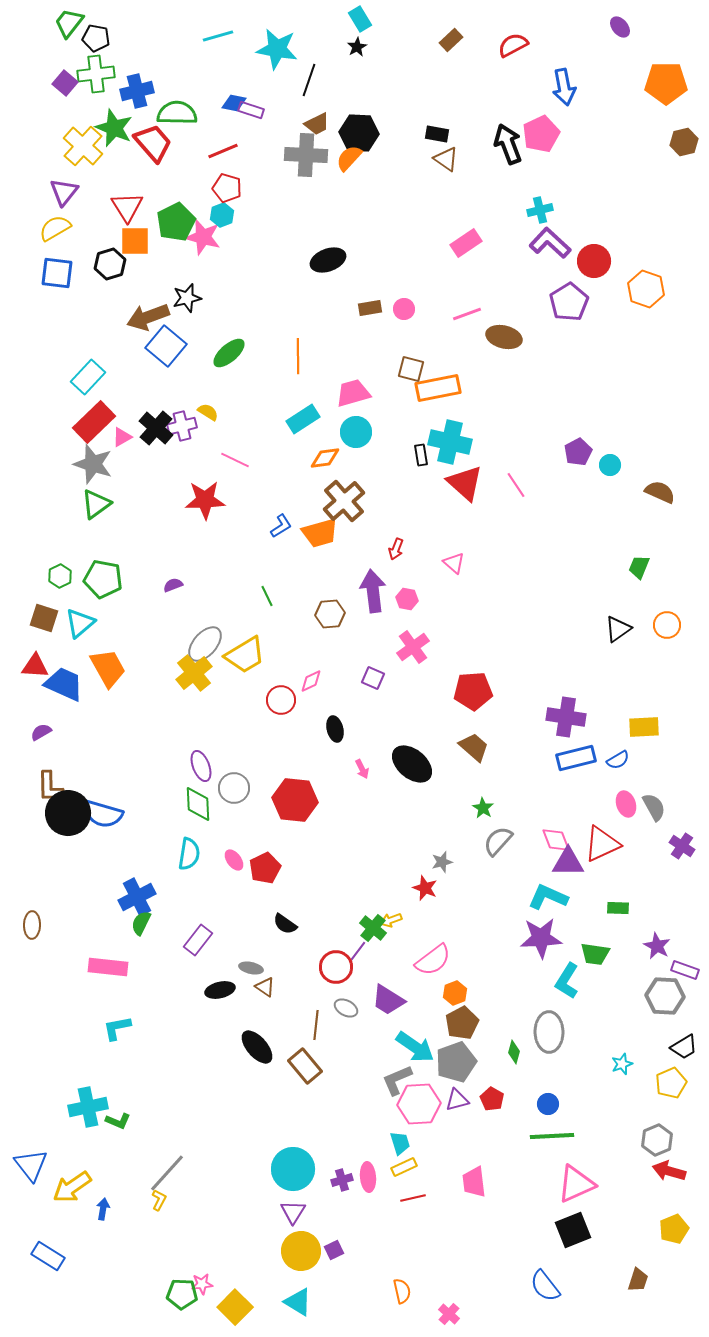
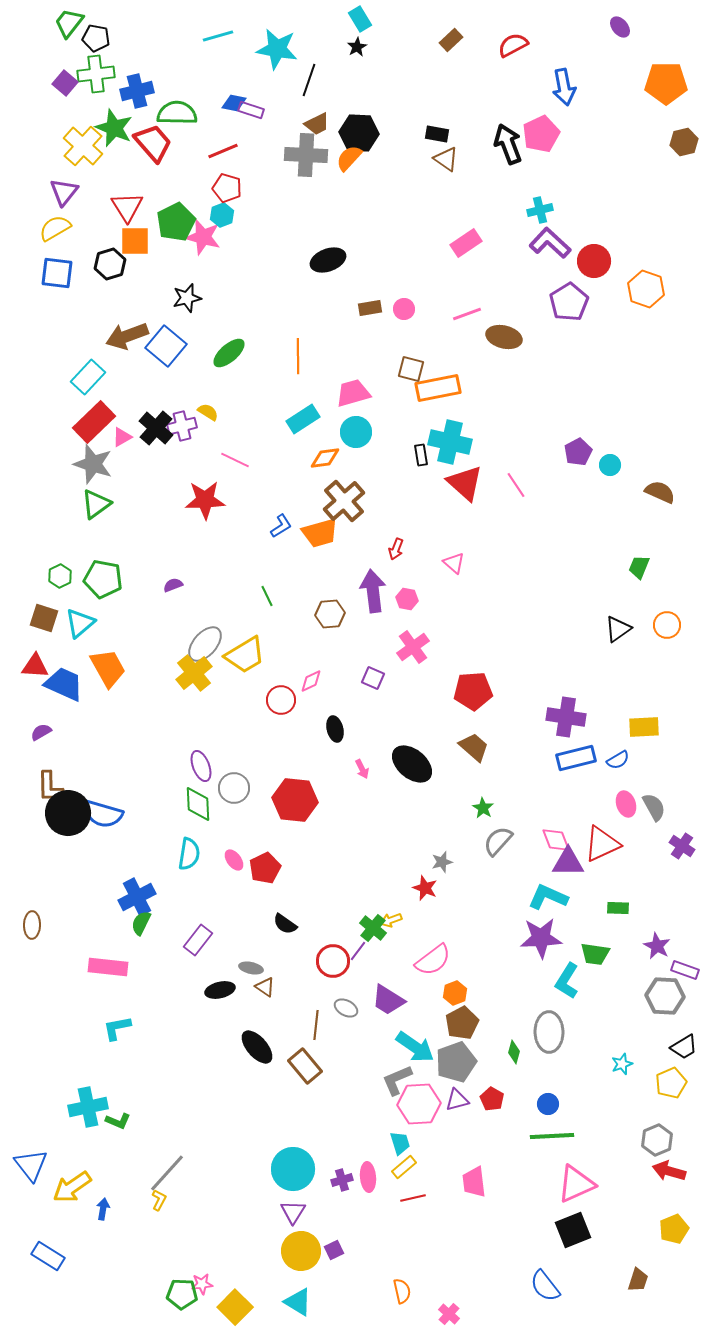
brown arrow at (148, 317): moved 21 px left, 19 px down
red circle at (336, 967): moved 3 px left, 6 px up
yellow rectangle at (404, 1167): rotated 15 degrees counterclockwise
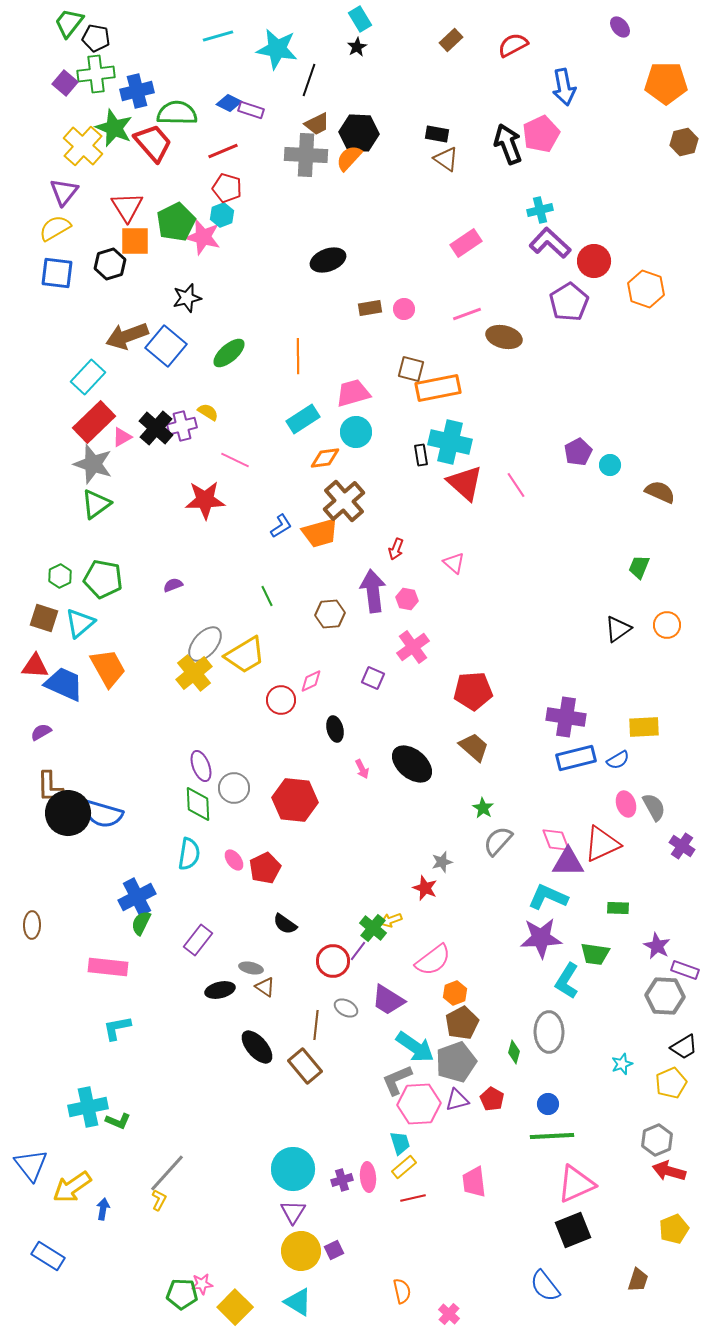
blue diamond at (234, 103): moved 5 px left; rotated 15 degrees clockwise
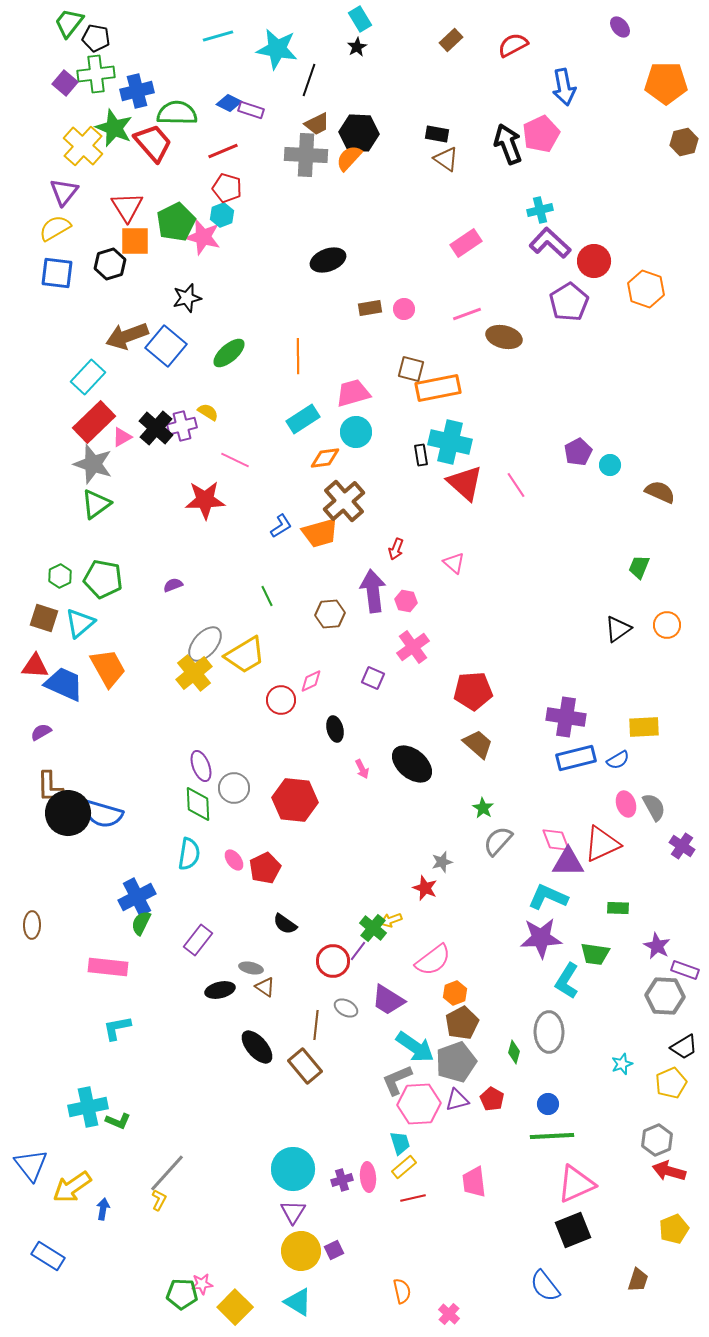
pink hexagon at (407, 599): moved 1 px left, 2 px down
brown trapezoid at (474, 747): moved 4 px right, 3 px up
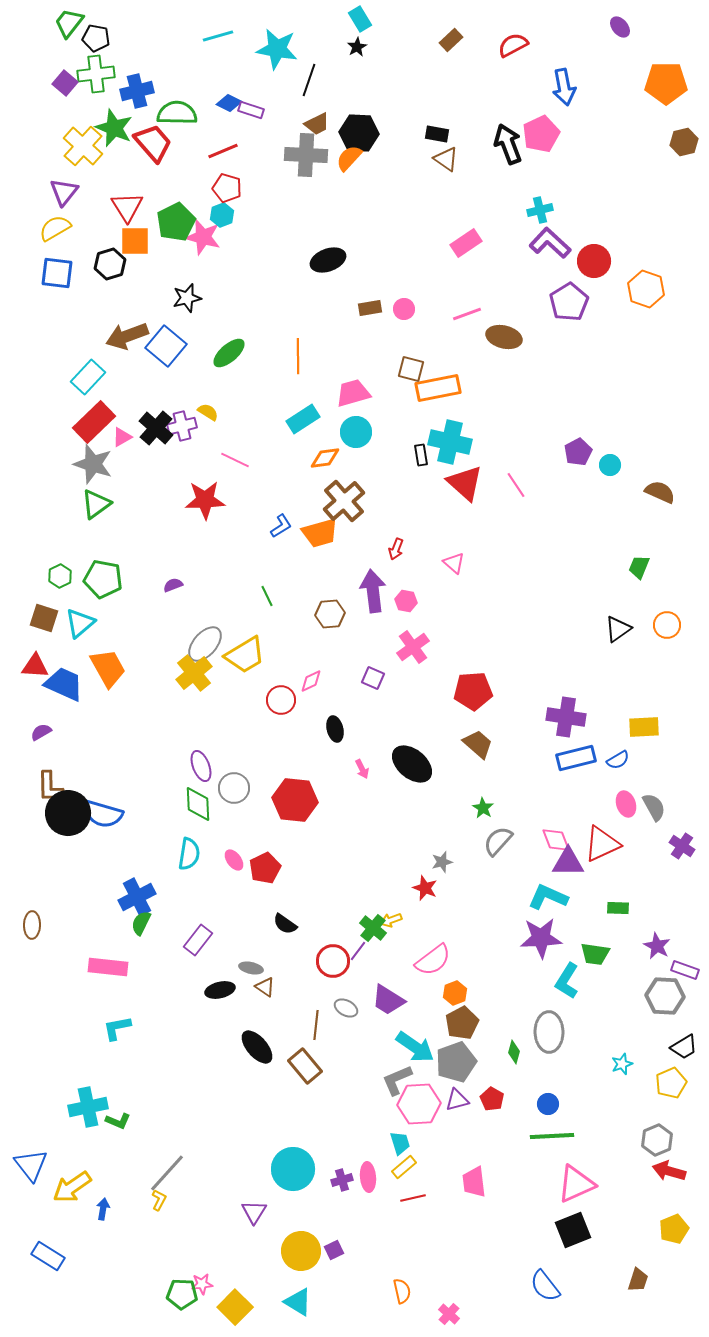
purple triangle at (293, 1212): moved 39 px left
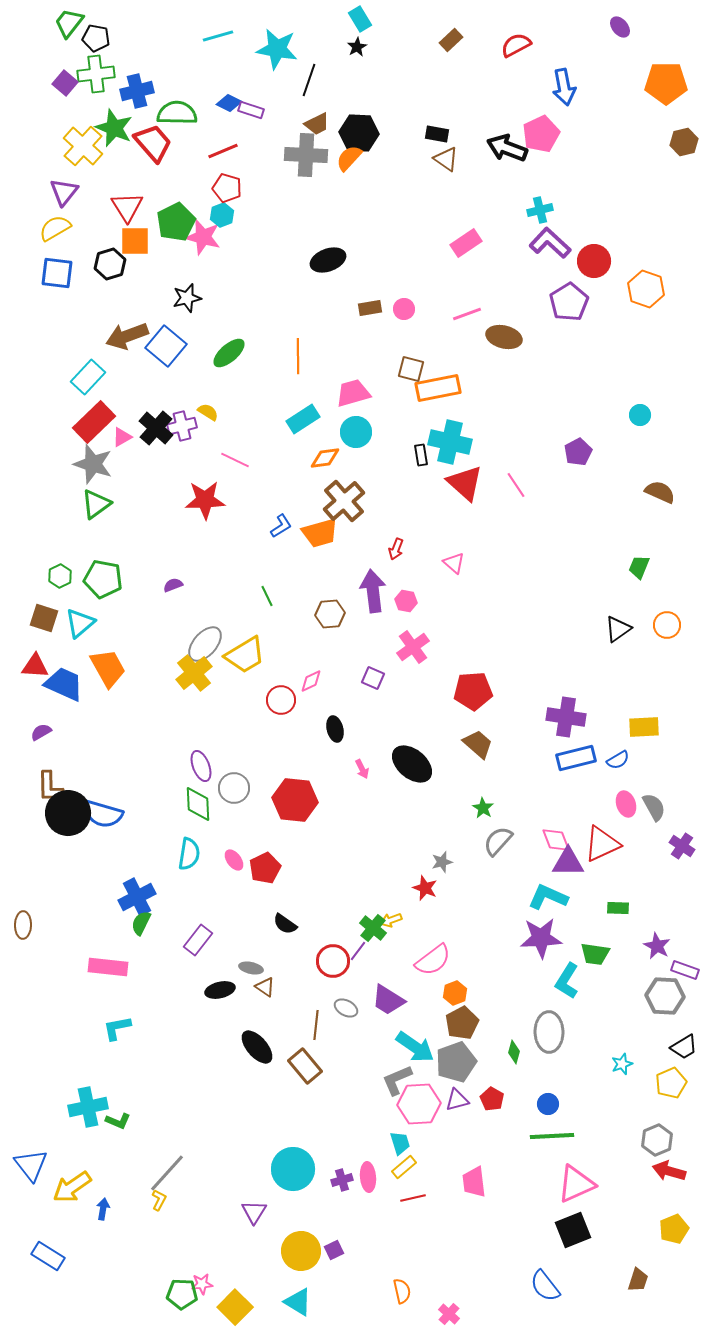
red semicircle at (513, 45): moved 3 px right
black arrow at (508, 144): moved 1 px left, 4 px down; rotated 48 degrees counterclockwise
cyan circle at (610, 465): moved 30 px right, 50 px up
brown ellipse at (32, 925): moved 9 px left
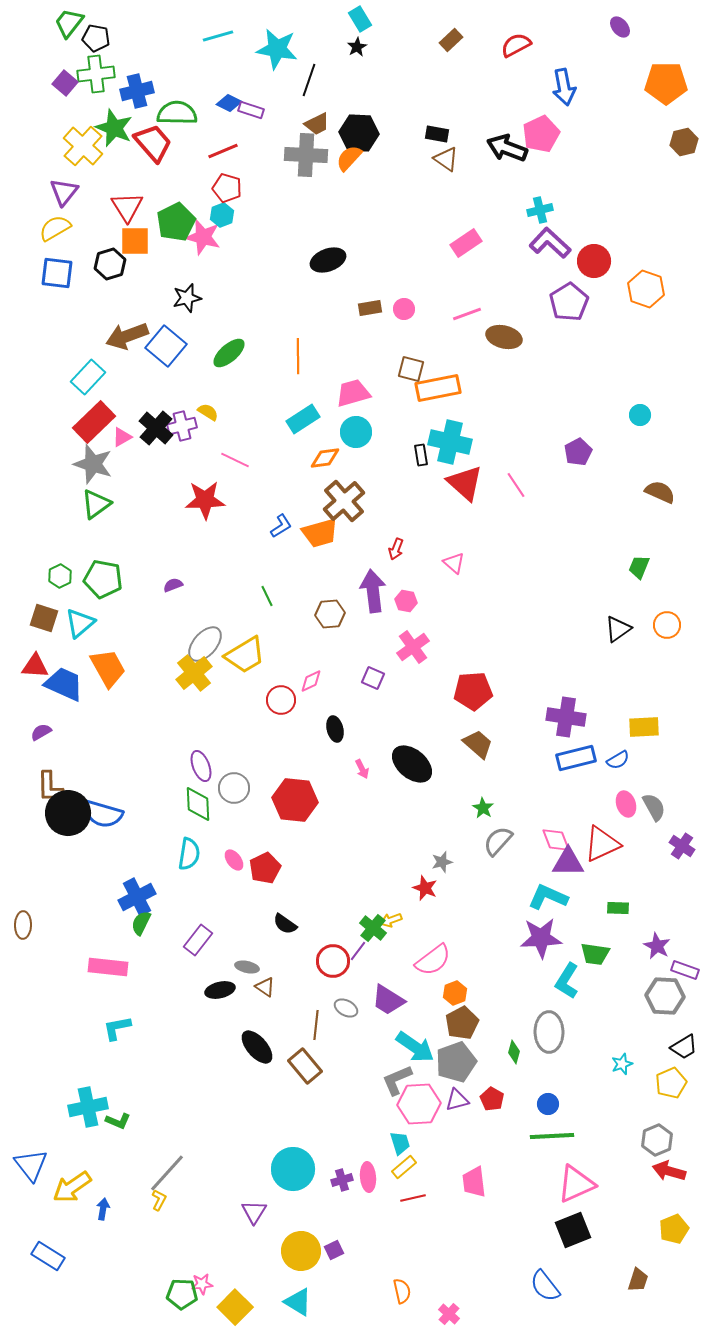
gray ellipse at (251, 968): moved 4 px left, 1 px up
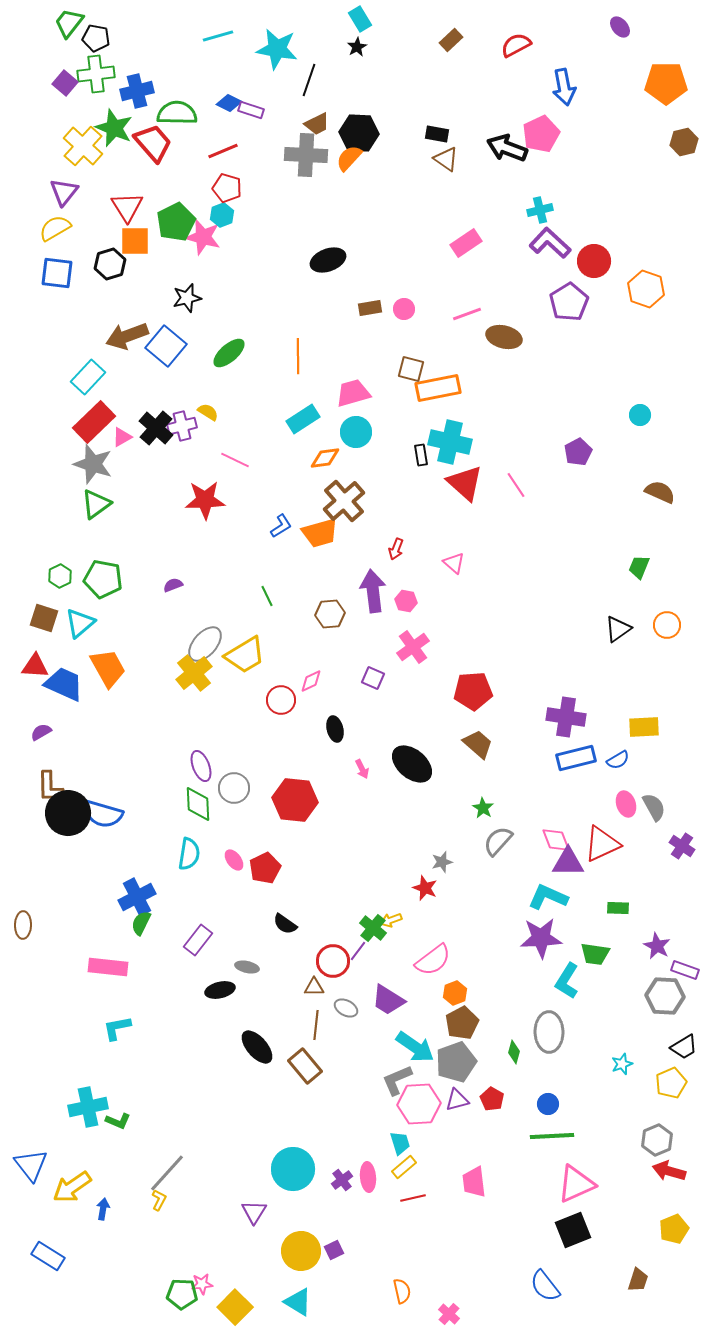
brown triangle at (265, 987): moved 49 px right; rotated 35 degrees counterclockwise
purple cross at (342, 1180): rotated 20 degrees counterclockwise
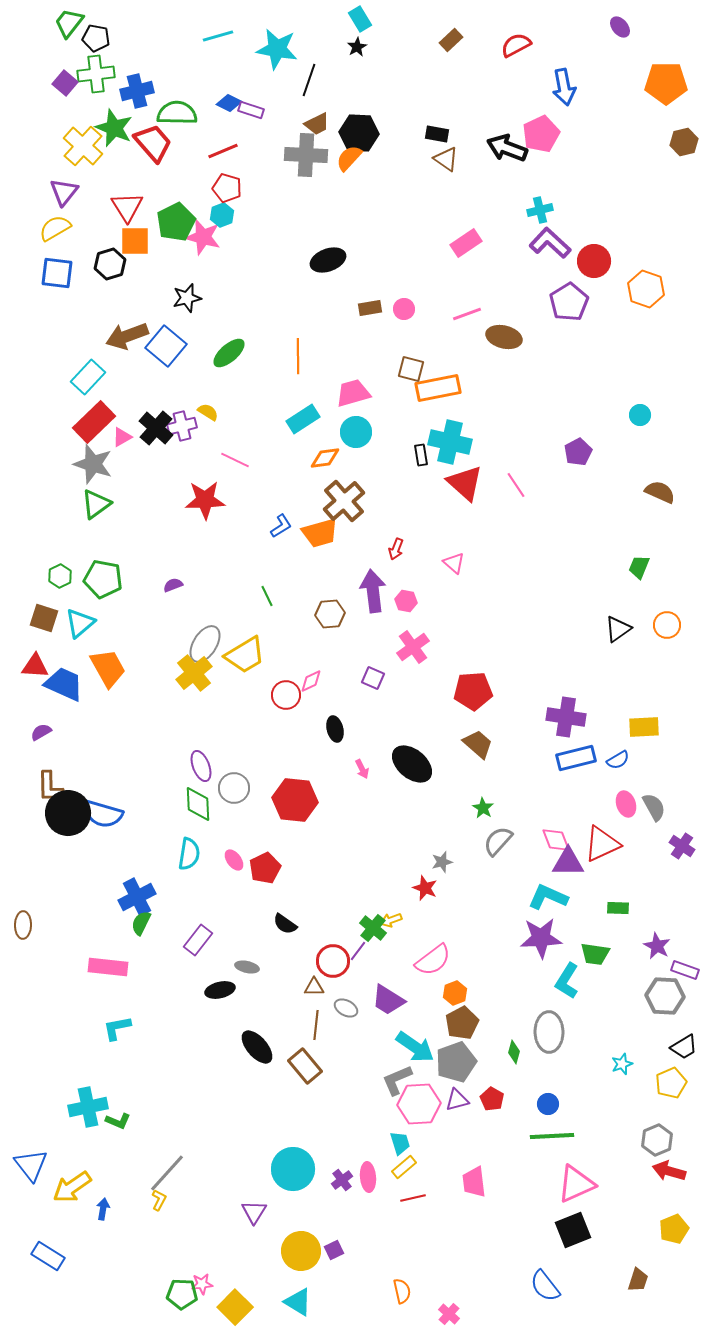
gray ellipse at (205, 644): rotated 9 degrees counterclockwise
red circle at (281, 700): moved 5 px right, 5 px up
